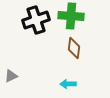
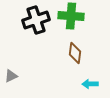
brown diamond: moved 1 px right, 5 px down
cyan arrow: moved 22 px right
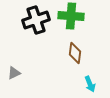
gray triangle: moved 3 px right, 3 px up
cyan arrow: rotated 112 degrees counterclockwise
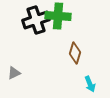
green cross: moved 13 px left
brown diamond: rotated 10 degrees clockwise
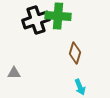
gray triangle: rotated 24 degrees clockwise
cyan arrow: moved 10 px left, 3 px down
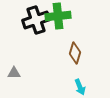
green cross: rotated 10 degrees counterclockwise
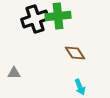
black cross: moved 1 px left, 1 px up
brown diamond: rotated 50 degrees counterclockwise
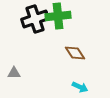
cyan arrow: rotated 42 degrees counterclockwise
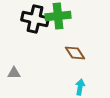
black cross: rotated 32 degrees clockwise
cyan arrow: rotated 105 degrees counterclockwise
